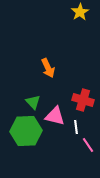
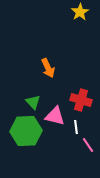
red cross: moved 2 px left
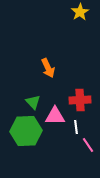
red cross: moved 1 px left; rotated 20 degrees counterclockwise
pink triangle: rotated 15 degrees counterclockwise
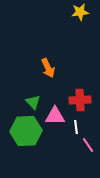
yellow star: rotated 24 degrees clockwise
